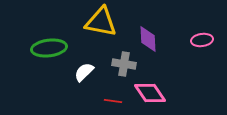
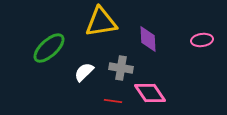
yellow triangle: rotated 20 degrees counterclockwise
green ellipse: rotated 36 degrees counterclockwise
gray cross: moved 3 px left, 4 px down
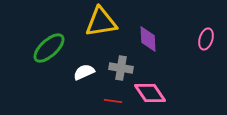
pink ellipse: moved 4 px right, 1 px up; rotated 65 degrees counterclockwise
white semicircle: rotated 20 degrees clockwise
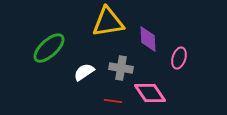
yellow triangle: moved 7 px right
pink ellipse: moved 27 px left, 19 px down
white semicircle: rotated 10 degrees counterclockwise
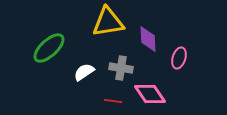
pink diamond: moved 1 px down
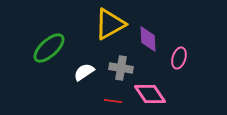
yellow triangle: moved 2 px right, 2 px down; rotated 20 degrees counterclockwise
